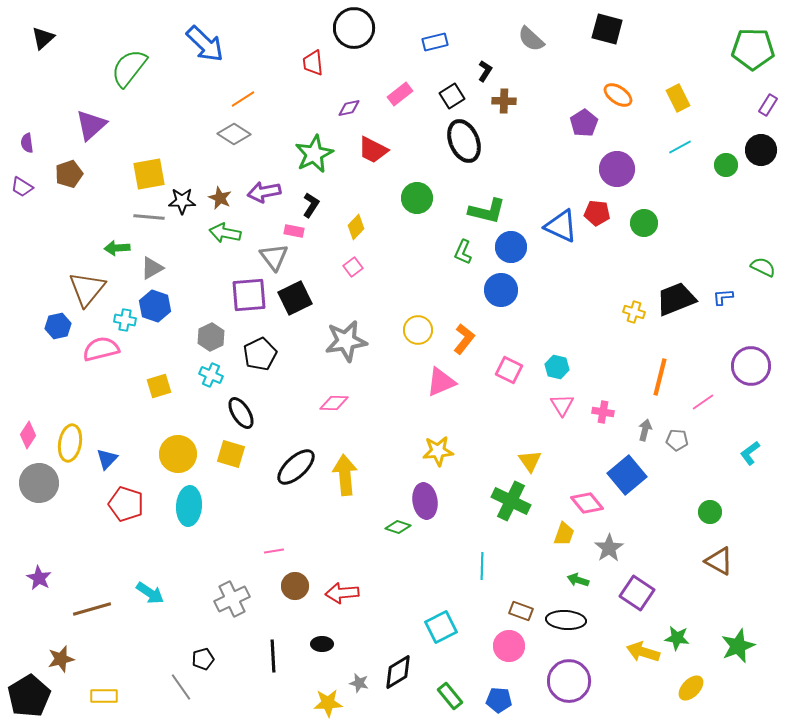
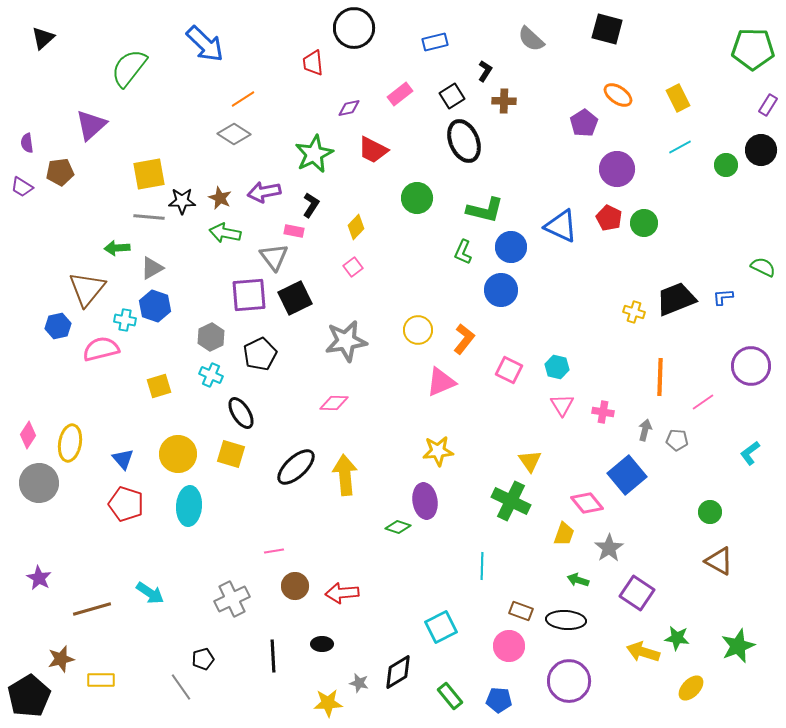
brown pentagon at (69, 174): moved 9 px left, 2 px up; rotated 12 degrees clockwise
green L-shape at (487, 211): moved 2 px left, 1 px up
red pentagon at (597, 213): moved 12 px right, 5 px down; rotated 20 degrees clockwise
orange line at (660, 377): rotated 12 degrees counterclockwise
blue triangle at (107, 459): moved 16 px right; rotated 25 degrees counterclockwise
yellow rectangle at (104, 696): moved 3 px left, 16 px up
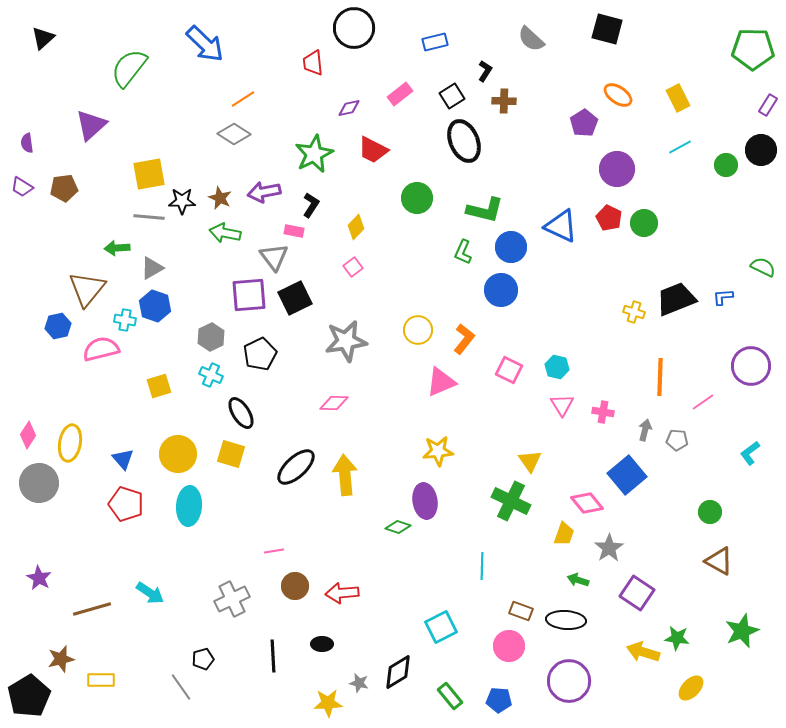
brown pentagon at (60, 172): moved 4 px right, 16 px down
green star at (738, 646): moved 4 px right, 15 px up
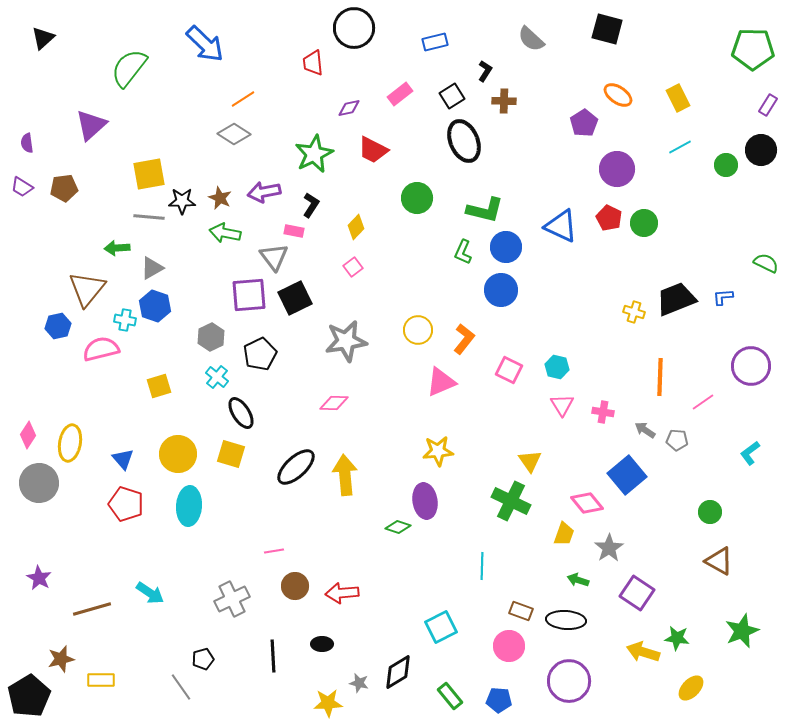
blue circle at (511, 247): moved 5 px left
green semicircle at (763, 267): moved 3 px right, 4 px up
cyan cross at (211, 375): moved 6 px right, 2 px down; rotated 15 degrees clockwise
gray arrow at (645, 430): rotated 70 degrees counterclockwise
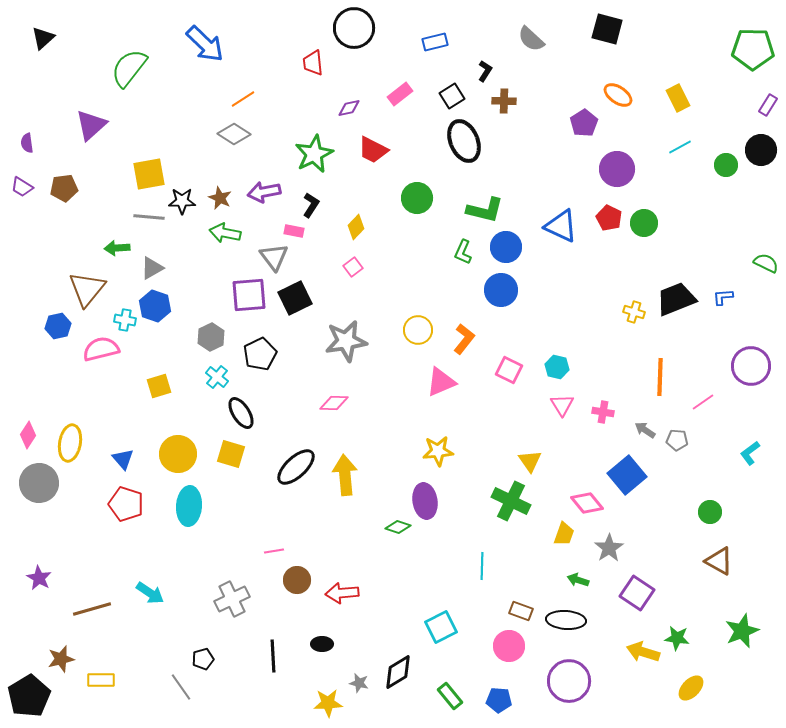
brown circle at (295, 586): moved 2 px right, 6 px up
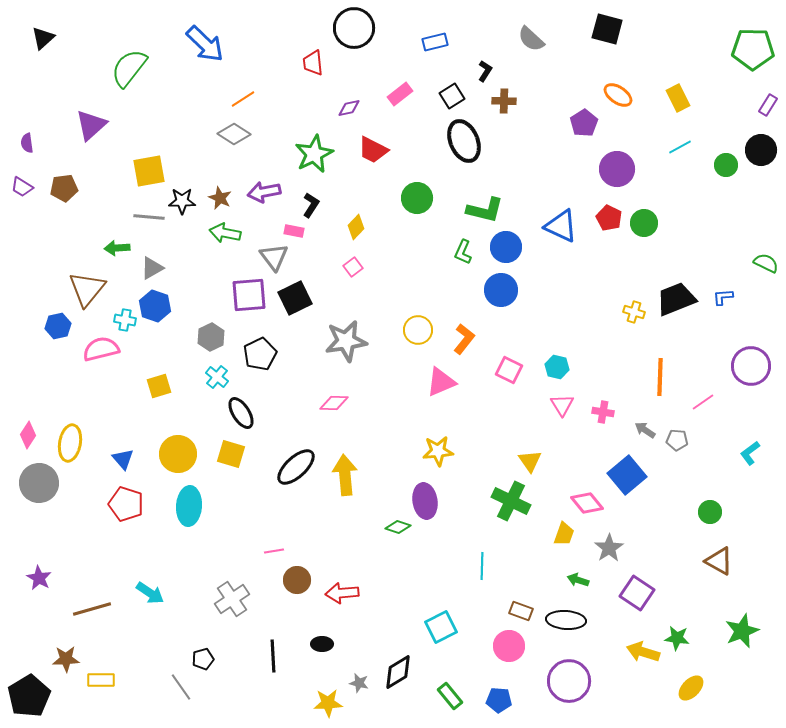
yellow square at (149, 174): moved 3 px up
gray cross at (232, 599): rotated 8 degrees counterclockwise
brown star at (61, 659): moved 5 px right; rotated 12 degrees clockwise
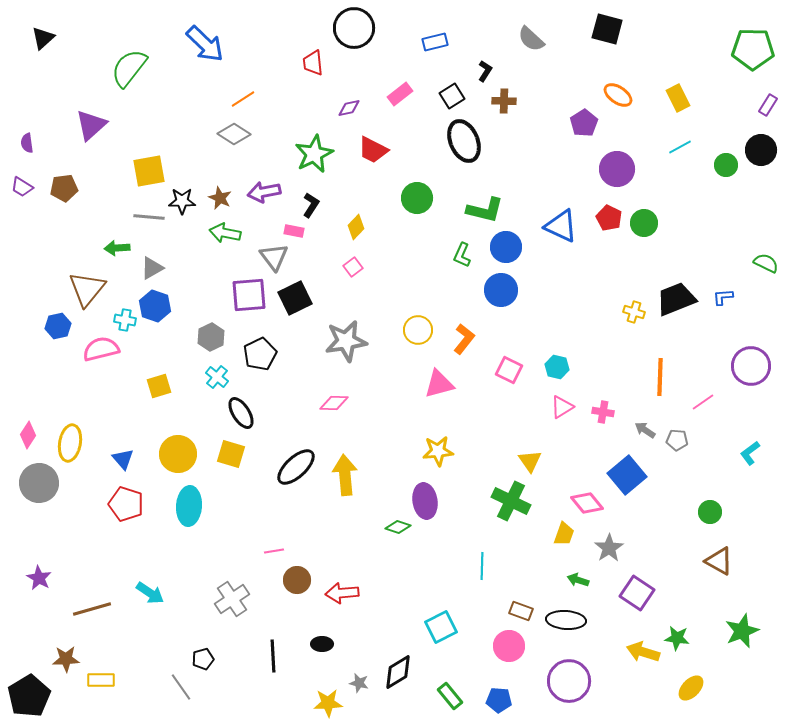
green L-shape at (463, 252): moved 1 px left, 3 px down
pink triangle at (441, 382): moved 2 px left, 2 px down; rotated 8 degrees clockwise
pink triangle at (562, 405): moved 2 px down; rotated 30 degrees clockwise
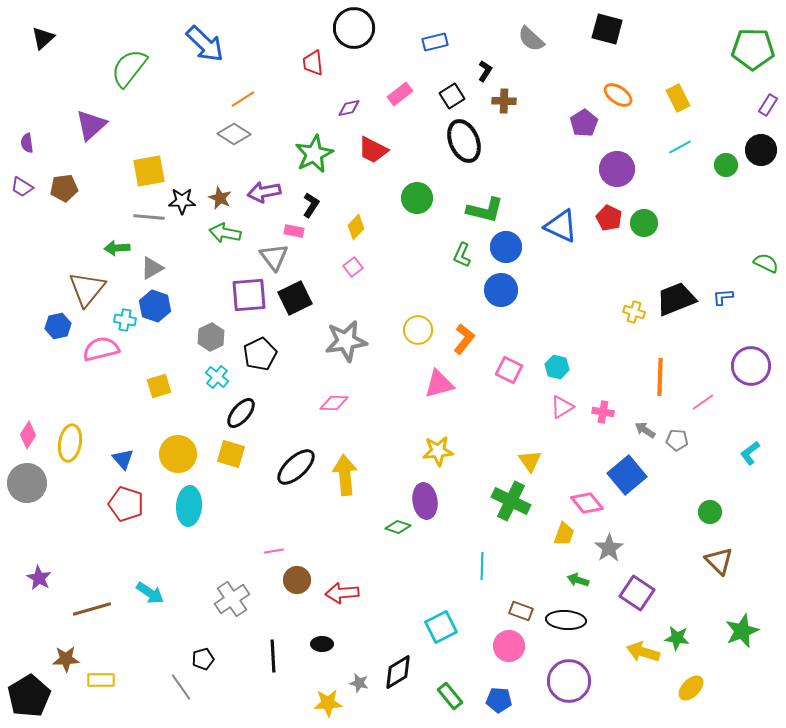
black ellipse at (241, 413): rotated 72 degrees clockwise
gray circle at (39, 483): moved 12 px left
brown triangle at (719, 561): rotated 16 degrees clockwise
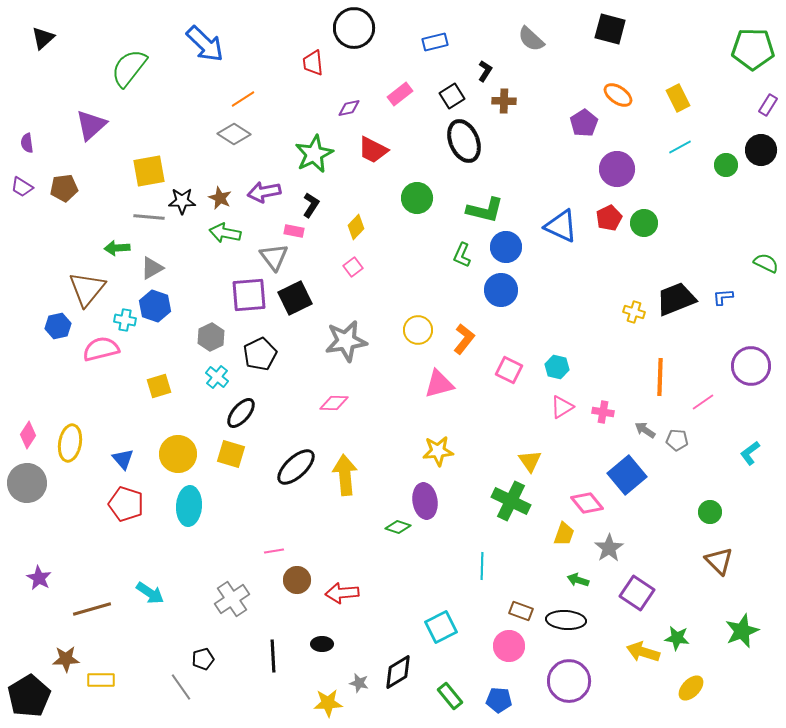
black square at (607, 29): moved 3 px right
red pentagon at (609, 218): rotated 20 degrees clockwise
